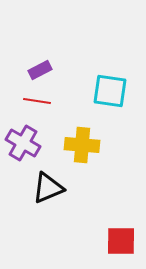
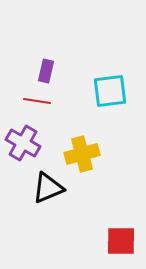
purple rectangle: moved 6 px right, 1 px down; rotated 50 degrees counterclockwise
cyan square: rotated 15 degrees counterclockwise
yellow cross: moved 9 px down; rotated 20 degrees counterclockwise
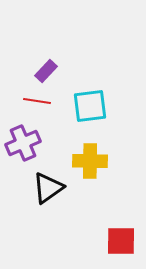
purple rectangle: rotated 30 degrees clockwise
cyan square: moved 20 px left, 15 px down
purple cross: rotated 36 degrees clockwise
yellow cross: moved 8 px right, 7 px down; rotated 16 degrees clockwise
black triangle: rotated 12 degrees counterclockwise
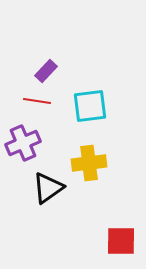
yellow cross: moved 1 px left, 2 px down; rotated 8 degrees counterclockwise
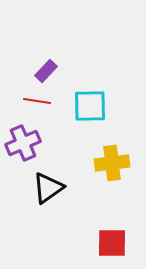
cyan square: rotated 6 degrees clockwise
yellow cross: moved 23 px right
red square: moved 9 px left, 2 px down
